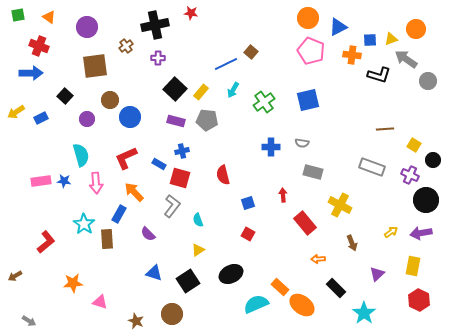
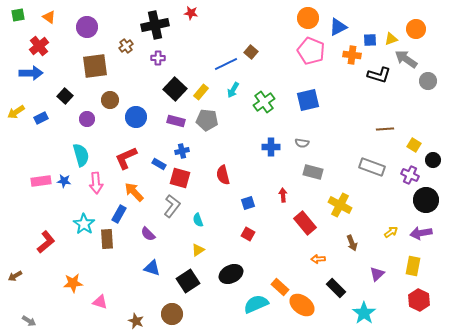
red cross at (39, 46): rotated 30 degrees clockwise
blue circle at (130, 117): moved 6 px right
blue triangle at (154, 273): moved 2 px left, 5 px up
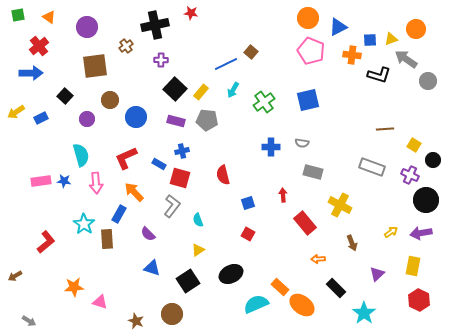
purple cross at (158, 58): moved 3 px right, 2 px down
orange star at (73, 283): moved 1 px right, 4 px down
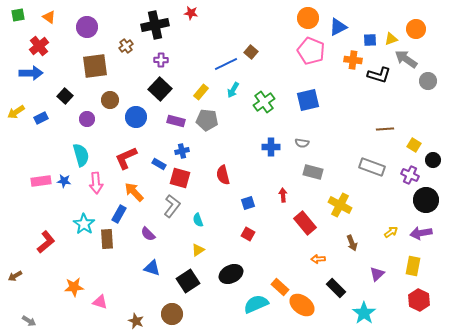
orange cross at (352, 55): moved 1 px right, 5 px down
black square at (175, 89): moved 15 px left
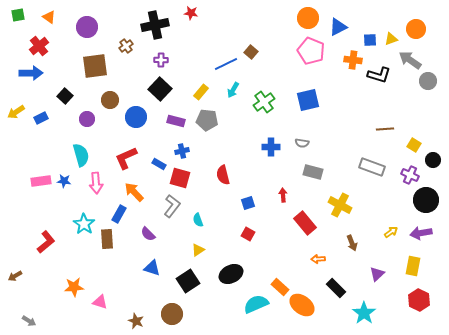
gray arrow at (406, 59): moved 4 px right, 1 px down
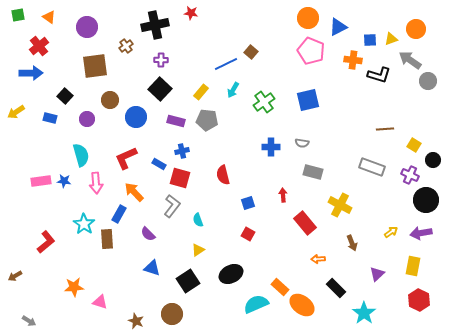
blue rectangle at (41, 118): moved 9 px right; rotated 40 degrees clockwise
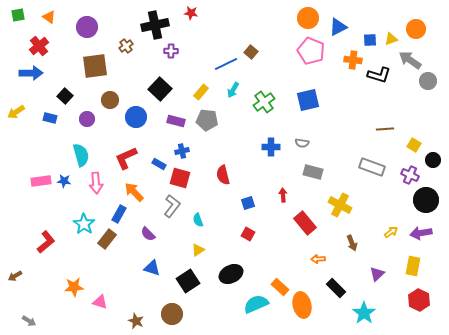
purple cross at (161, 60): moved 10 px right, 9 px up
brown rectangle at (107, 239): rotated 42 degrees clockwise
orange ellipse at (302, 305): rotated 40 degrees clockwise
